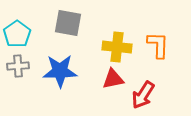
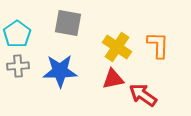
yellow cross: rotated 28 degrees clockwise
red arrow: rotated 92 degrees clockwise
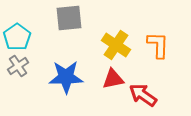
gray square: moved 1 px right, 5 px up; rotated 16 degrees counterclockwise
cyan pentagon: moved 3 px down
yellow cross: moved 1 px left, 2 px up
gray cross: rotated 30 degrees counterclockwise
blue star: moved 6 px right, 6 px down
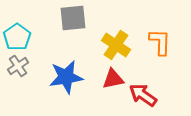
gray square: moved 4 px right
orange L-shape: moved 2 px right, 3 px up
blue star: rotated 8 degrees counterclockwise
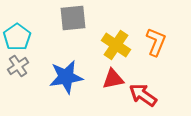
orange L-shape: moved 4 px left; rotated 20 degrees clockwise
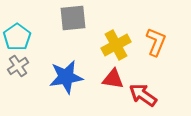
yellow cross: rotated 28 degrees clockwise
red triangle: rotated 20 degrees clockwise
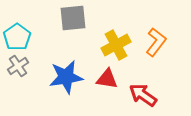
orange L-shape: rotated 16 degrees clockwise
red triangle: moved 6 px left
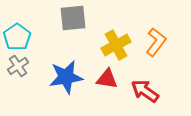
red arrow: moved 2 px right, 4 px up
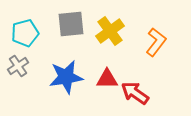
gray square: moved 2 px left, 6 px down
cyan pentagon: moved 8 px right, 4 px up; rotated 20 degrees clockwise
yellow cross: moved 6 px left, 14 px up; rotated 8 degrees counterclockwise
red triangle: rotated 10 degrees counterclockwise
red arrow: moved 10 px left, 2 px down
